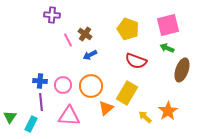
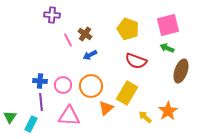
brown ellipse: moved 1 px left, 1 px down
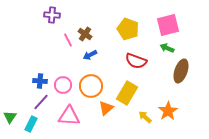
purple line: rotated 48 degrees clockwise
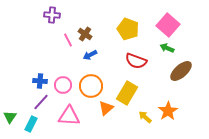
pink square: rotated 35 degrees counterclockwise
brown ellipse: rotated 30 degrees clockwise
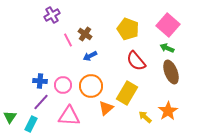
purple cross: rotated 35 degrees counterclockwise
blue arrow: moved 1 px down
red semicircle: rotated 30 degrees clockwise
brown ellipse: moved 10 px left, 1 px down; rotated 70 degrees counterclockwise
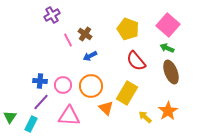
orange triangle: rotated 35 degrees counterclockwise
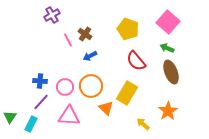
pink square: moved 3 px up
pink circle: moved 2 px right, 2 px down
yellow arrow: moved 2 px left, 7 px down
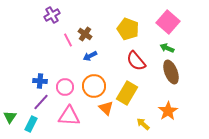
orange circle: moved 3 px right
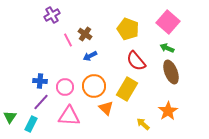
yellow rectangle: moved 4 px up
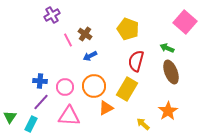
pink square: moved 17 px right
red semicircle: rotated 55 degrees clockwise
orange triangle: rotated 49 degrees clockwise
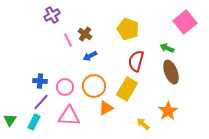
pink square: rotated 10 degrees clockwise
green triangle: moved 3 px down
cyan rectangle: moved 3 px right, 2 px up
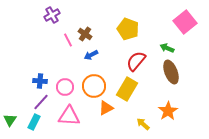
blue arrow: moved 1 px right, 1 px up
red semicircle: rotated 25 degrees clockwise
